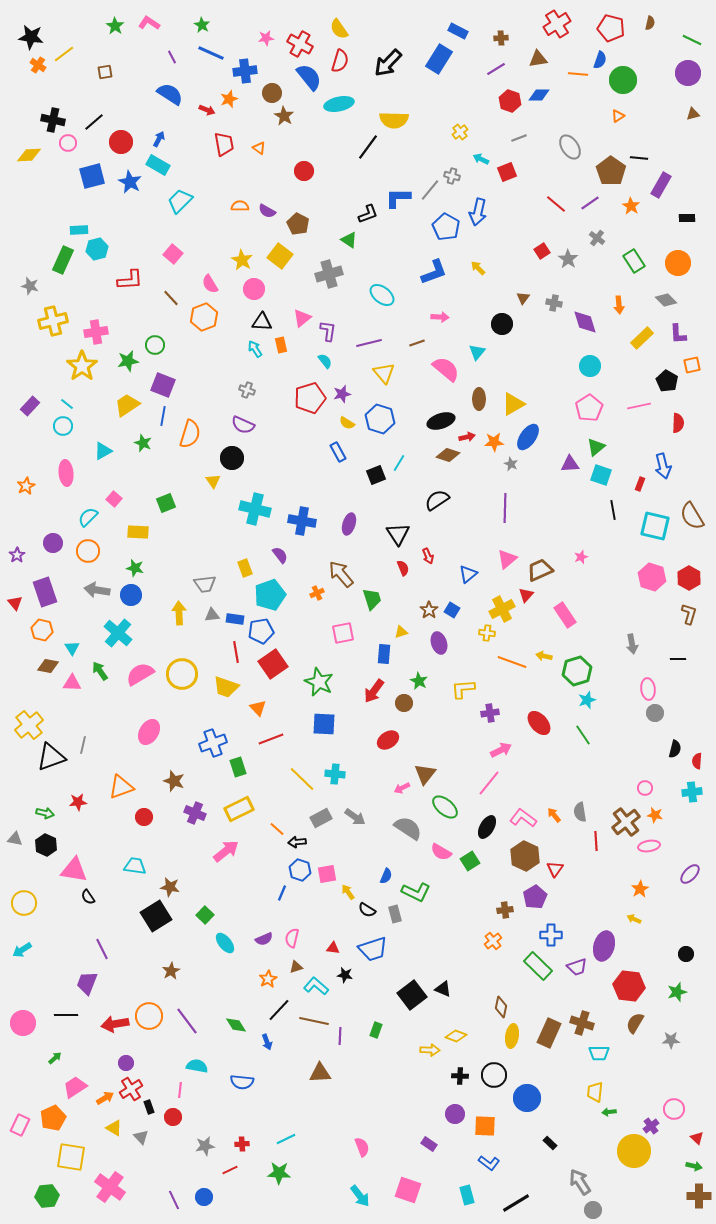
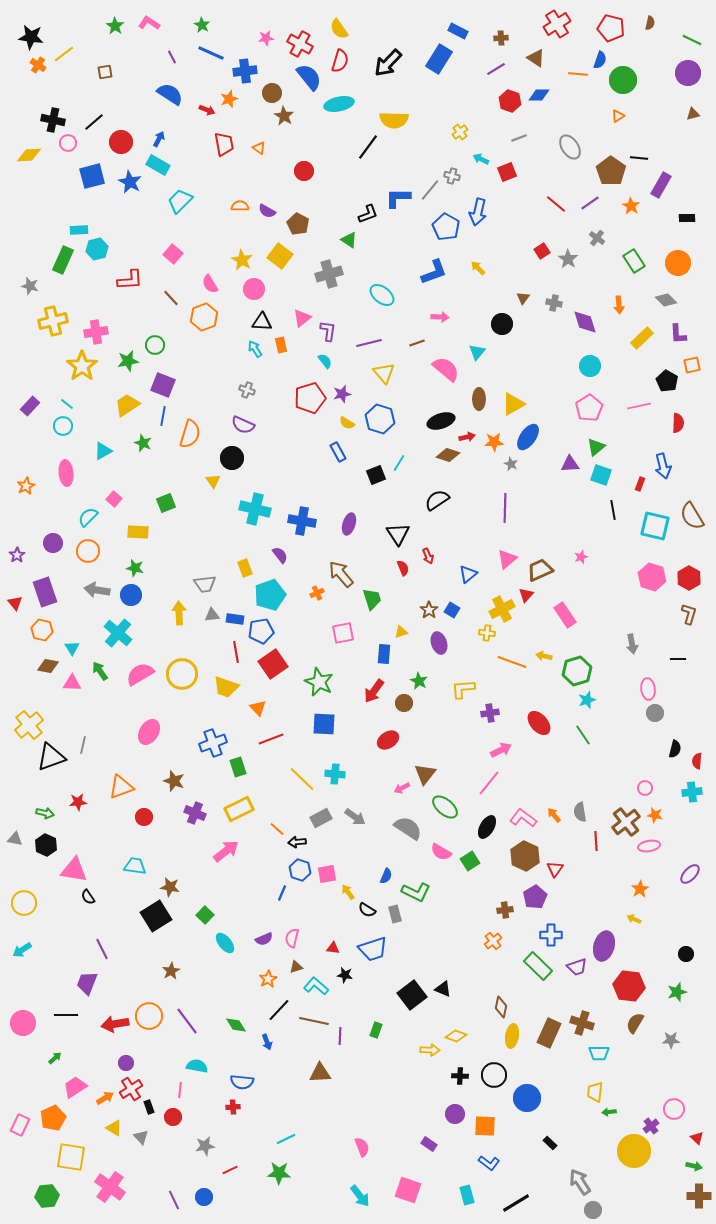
brown triangle at (538, 59): moved 2 px left, 1 px up; rotated 42 degrees clockwise
red cross at (242, 1144): moved 9 px left, 37 px up
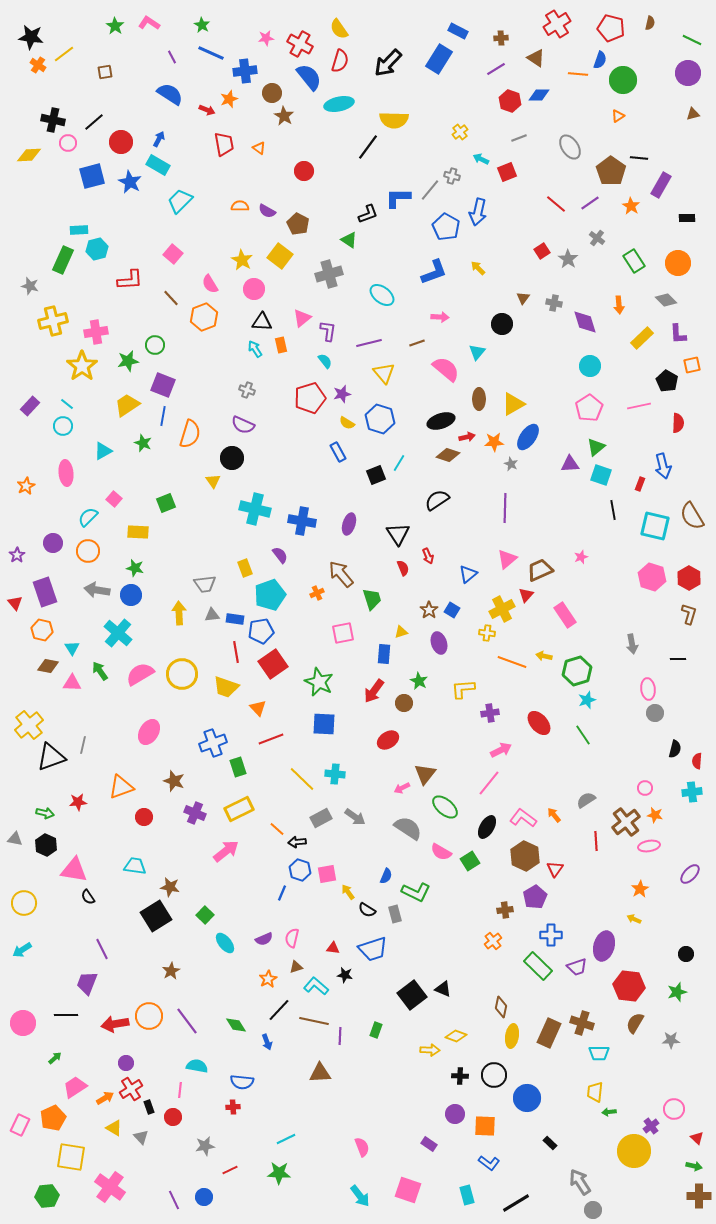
gray semicircle at (580, 812): moved 6 px right, 12 px up; rotated 66 degrees clockwise
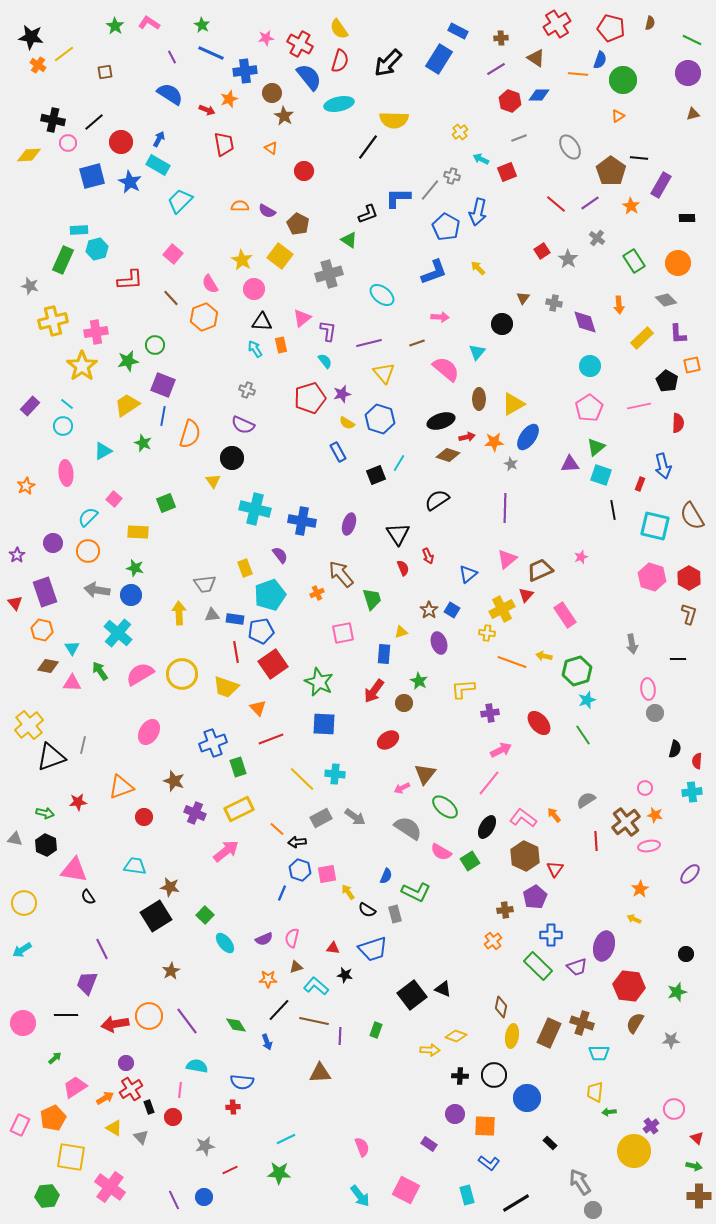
orange triangle at (259, 148): moved 12 px right
orange star at (268, 979): rotated 30 degrees clockwise
pink square at (408, 1190): moved 2 px left; rotated 8 degrees clockwise
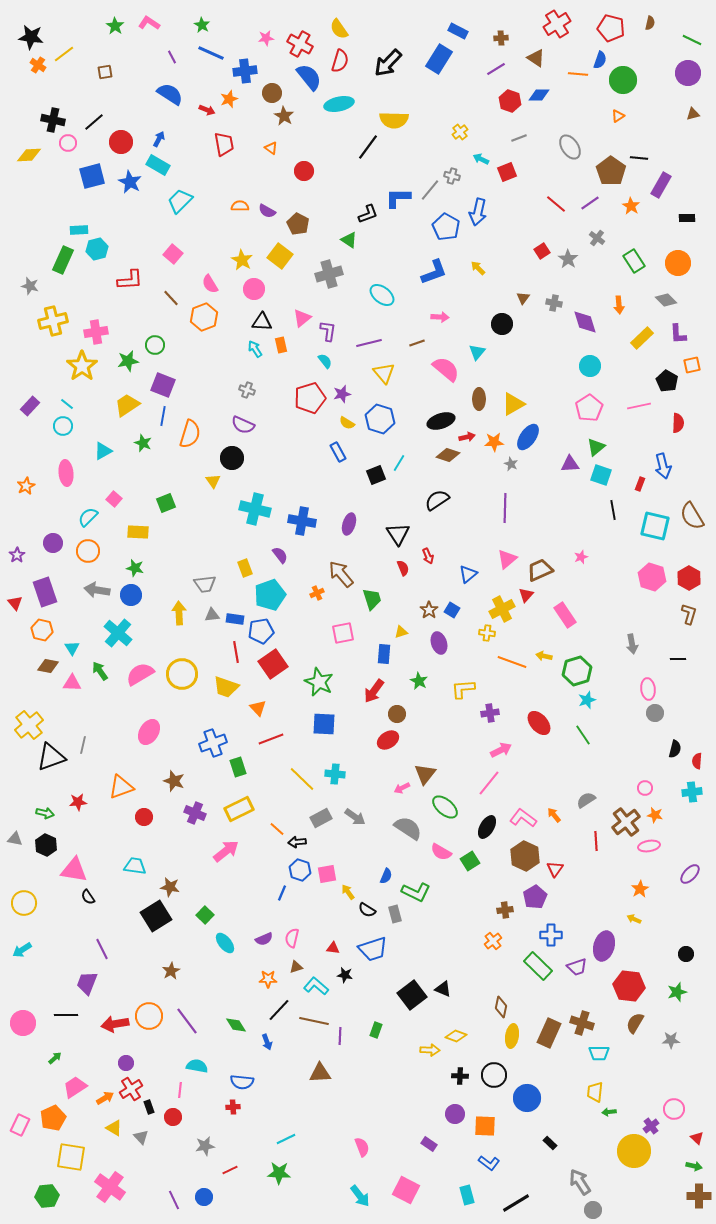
brown circle at (404, 703): moved 7 px left, 11 px down
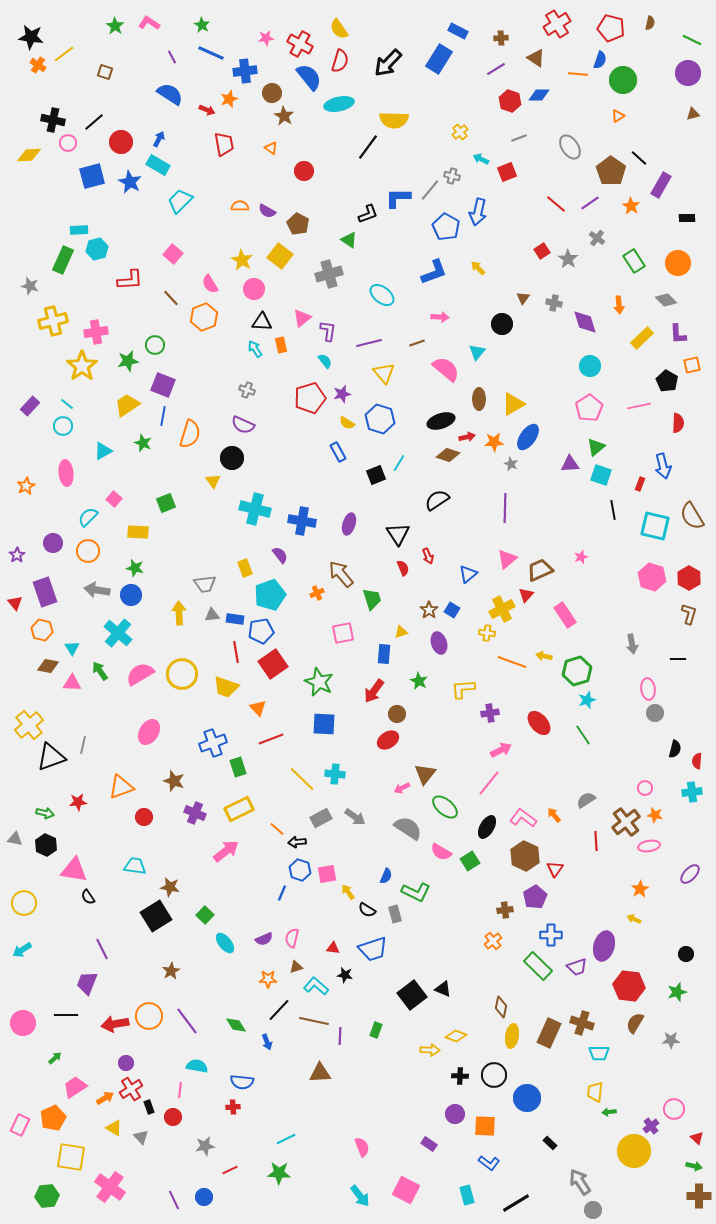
brown square at (105, 72): rotated 28 degrees clockwise
black line at (639, 158): rotated 36 degrees clockwise
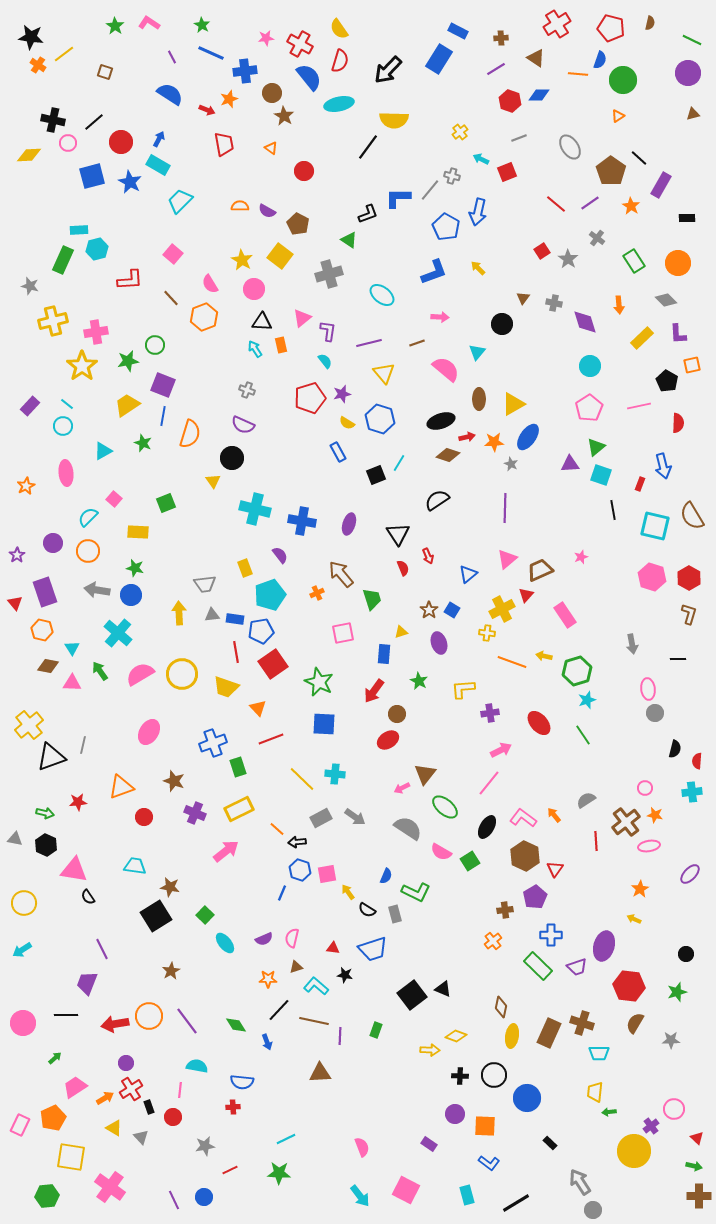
black arrow at (388, 63): moved 7 px down
